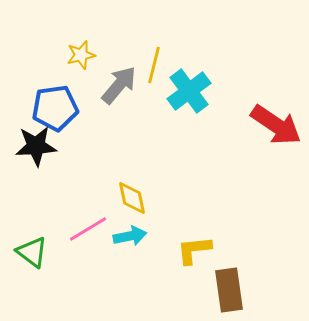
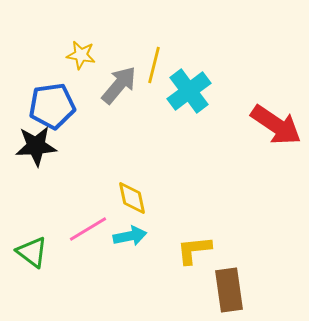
yellow star: rotated 24 degrees clockwise
blue pentagon: moved 3 px left, 2 px up
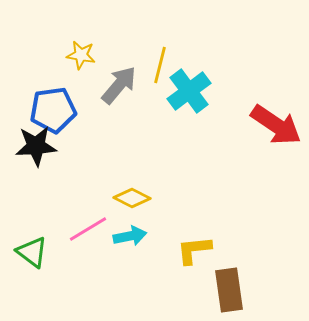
yellow line: moved 6 px right
blue pentagon: moved 1 px right, 4 px down
yellow diamond: rotated 51 degrees counterclockwise
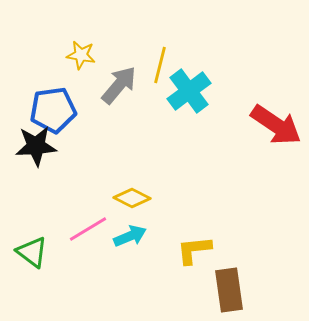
cyan arrow: rotated 12 degrees counterclockwise
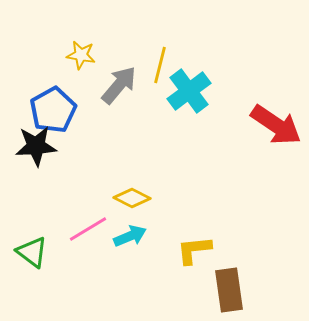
blue pentagon: rotated 21 degrees counterclockwise
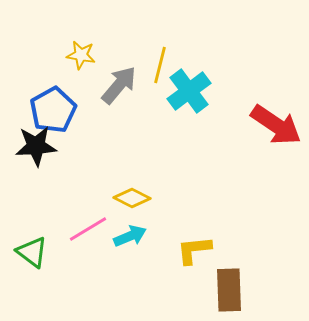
brown rectangle: rotated 6 degrees clockwise
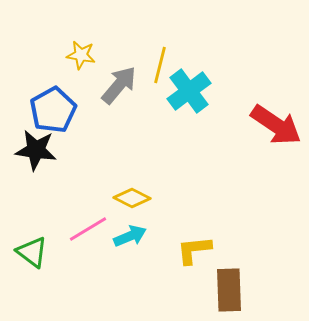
black star: moved 4 px down; rotated 12 degrees clockwise
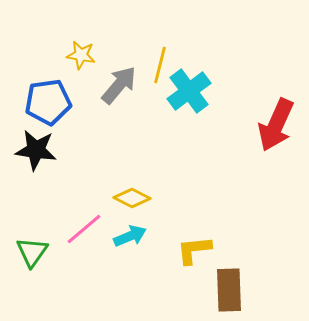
blue pentagon: moved 5 px left, 8 px up; rotated 21 degrees clockwise
red arrow: rotated 80 degrees clockwise
pink line: moved 4 px left; rotated 9 degrees counterclockwise
green triangle: rotated 28 degrees clockwise
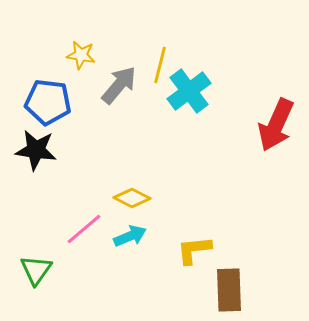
blue pentagon: rotated 15 degrees clockwise
green triangle: moved 4 px right, 18 px down
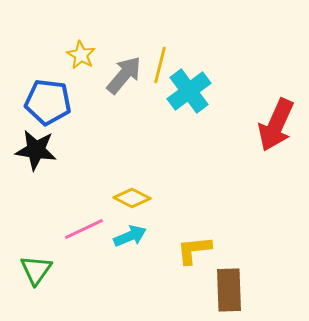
yellow star: rotated 20 degrees clockwise
gray arrow: moved 5 px right, 10 px up
pink line: rotated 15 degrees clockwise
